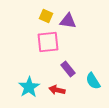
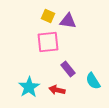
yellow square: moved 2 px right
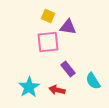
purple triangle: moved 6 px down
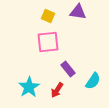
purple triangle: moved 10 px right, 15 px up
cyan semicircle: rotated 114 degrees counterclockwise
red arrow: rotated 70 degrees counterclockwise
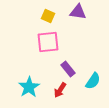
red arrow: moved 3 px right
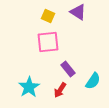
purple triangle: rotated 24 degrees clockwise
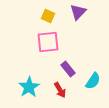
purple triangle: rotated 42 degrees clockwise
red arrow: rotated 63 degrees counterclockwise
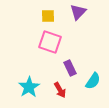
yellow square: rotated 24 degrees counterclockwise
pink square: moved 2 px right; rotated 25 degrees clockwise
purple rectangle: moved 2 px right, 1 px up; rotated 14 degrees clockwise
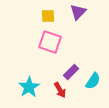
purple rectangle: moved 1 px right, 4 px down; rotated 70 degrees clockwise
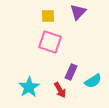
purple rectangle: rotated 21 degrees counterclockwise
cyan semicircle: rotated 24 degrees clockwise
